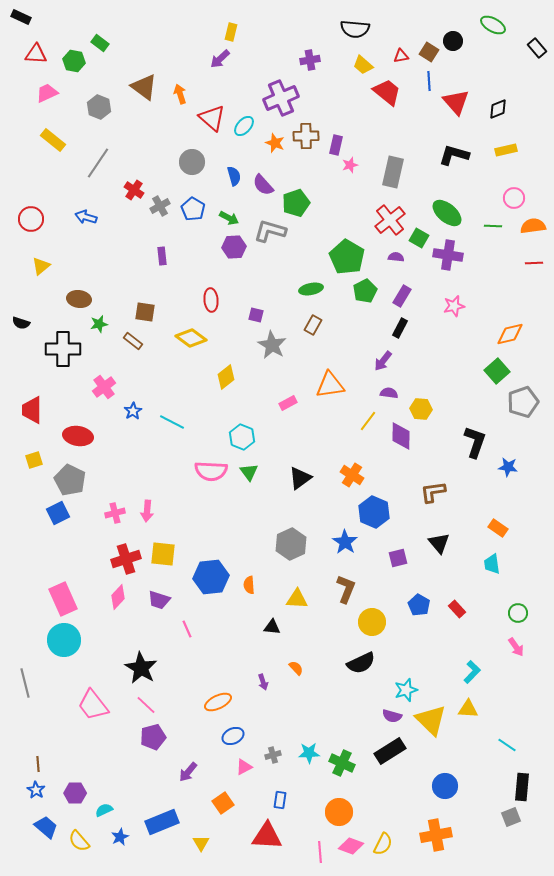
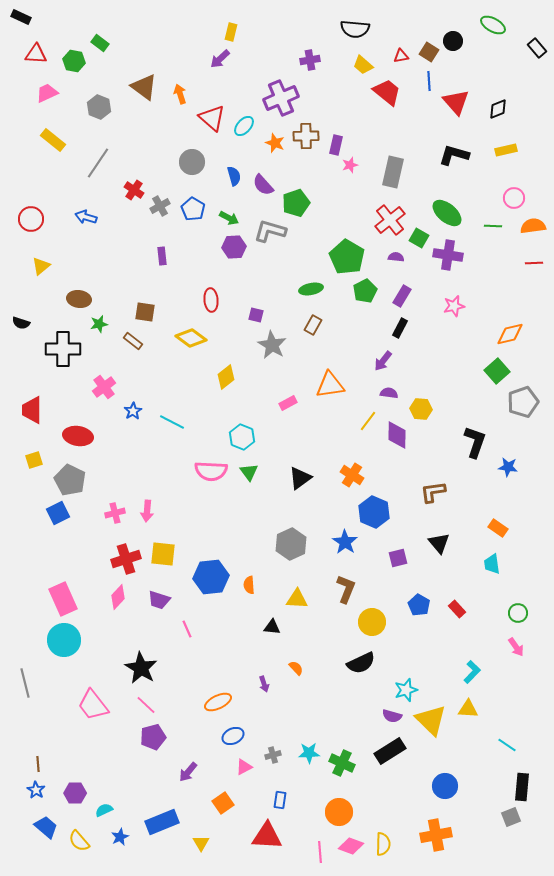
purple diamond at (401, 436): moved 4 px left, 1 px up
purple arrow at (263, 682): moved 1 px right, 2 px down
yellow semicircle at (383, 844): rotated 25 degrees counterclockwise
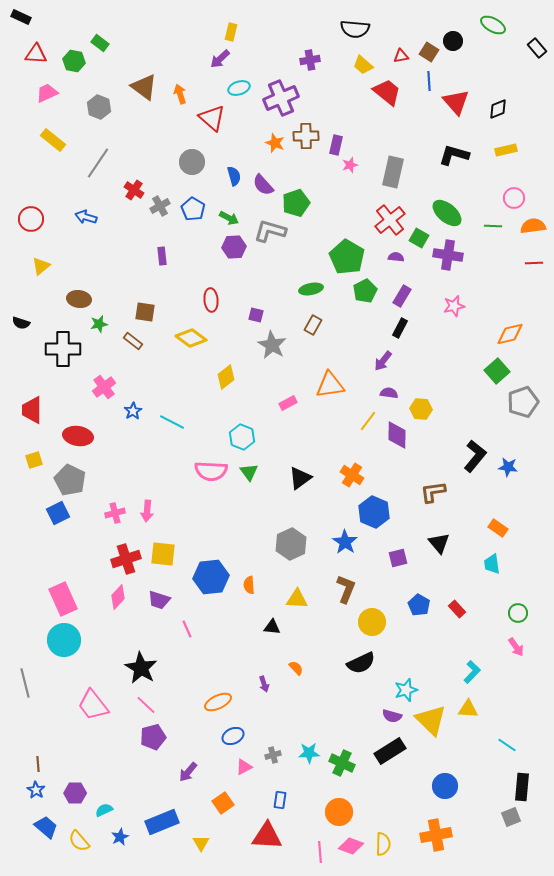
cyan ellipse at (244, 126): moved 5 px left, 38 px up; rotated 30 degrees clockwise
black L-shape at (475, 442): moved 14 px down; rotated 20 degrees clockwise
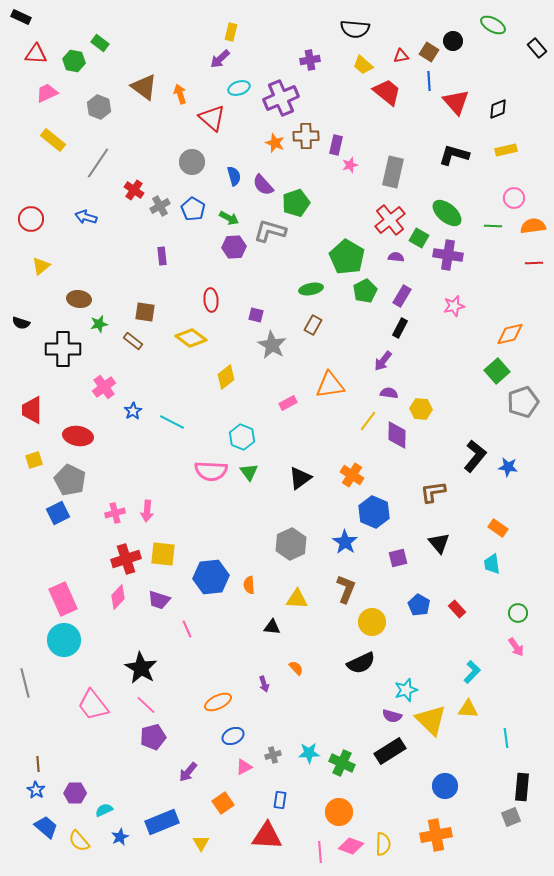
cyan line at (507, 745): moved 1 px left, 7 px up; rotated 48 degrees clockwise
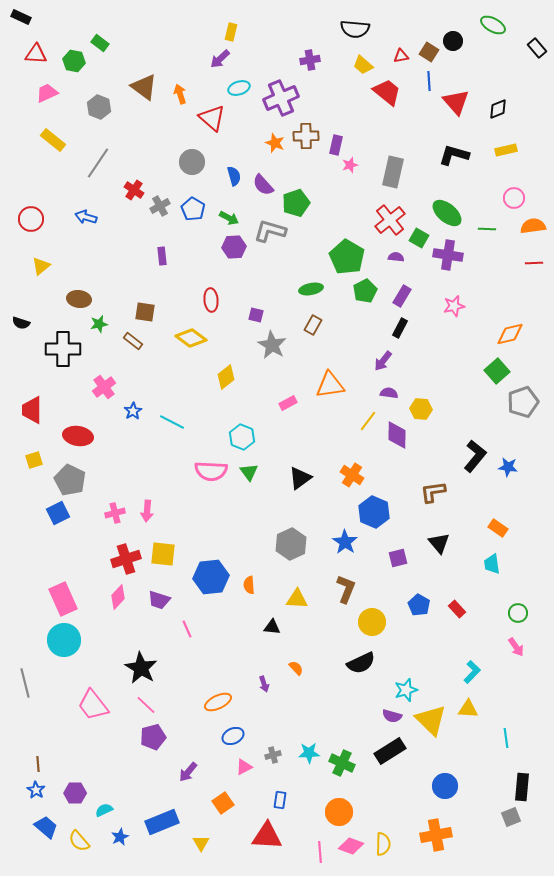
green line at (493, 226): moved 6 px left, 3 px down
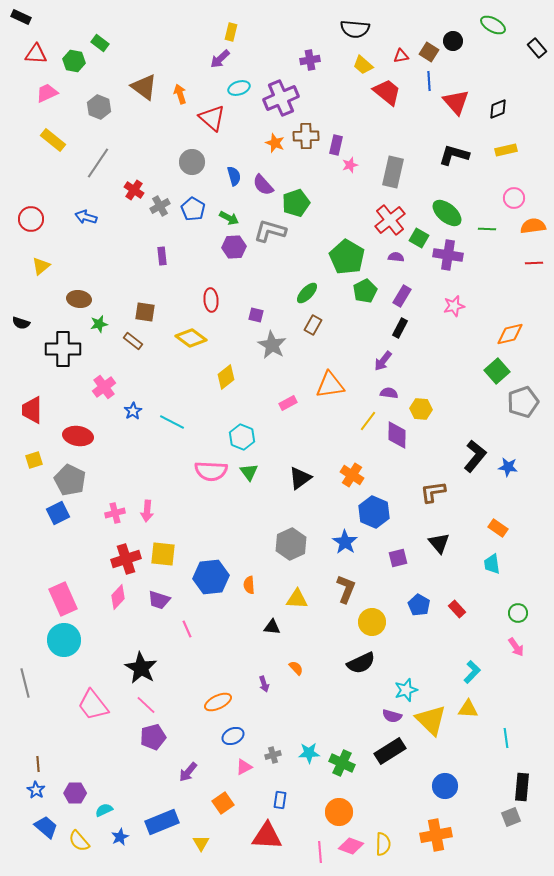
green ellipse at (311, 289): moved 4 px left, 4 px down; rotated 35 degrees counterclockwise
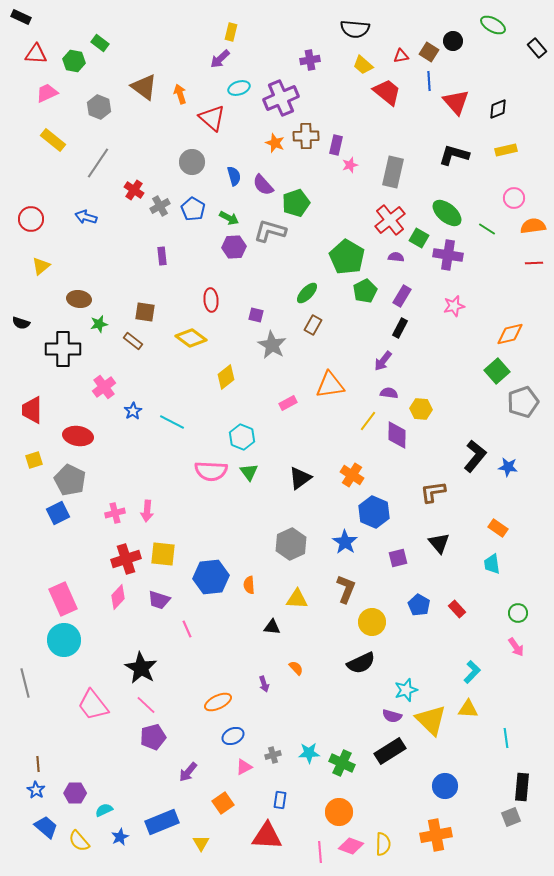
green line at (487, 229): rotated 30 degrees clockwise
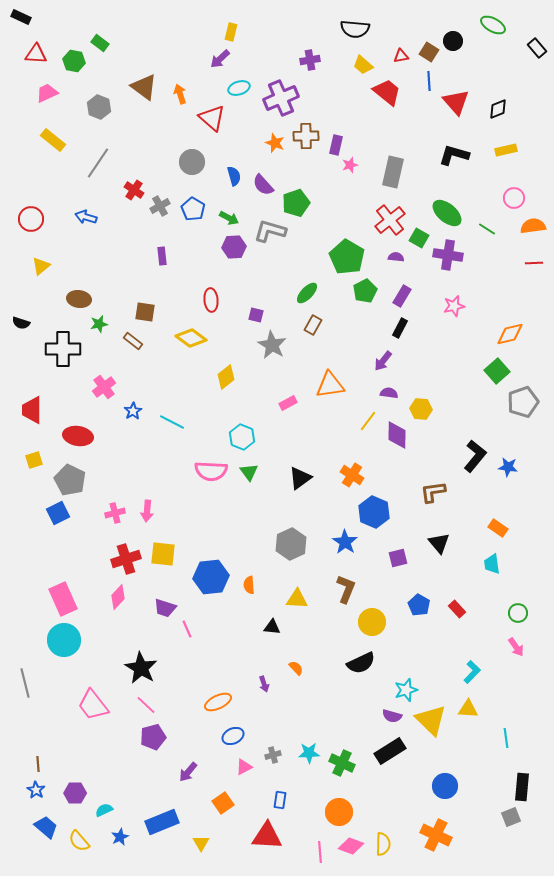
purple trapezoid at (159, 600): moved 6 px right, 8 px down
orange cross at (436, 835): rotated 36 degrees clockwise
